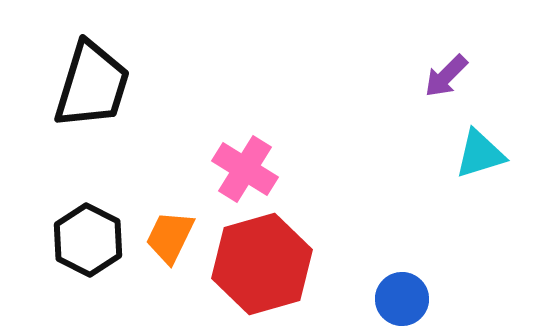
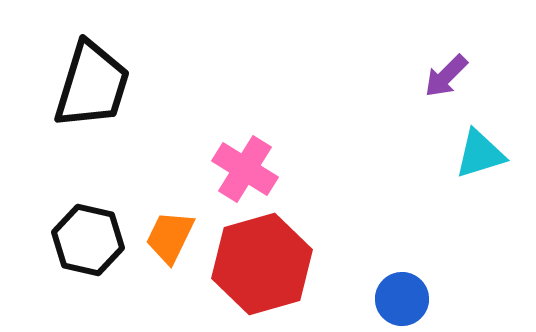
black hexagon: rotated 14 degrees counterclockwise
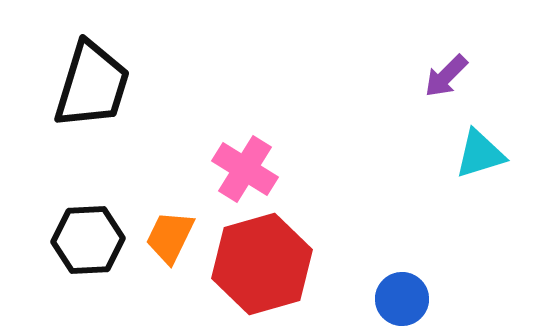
black hexagon: rotated 16 degrees counterclockwise
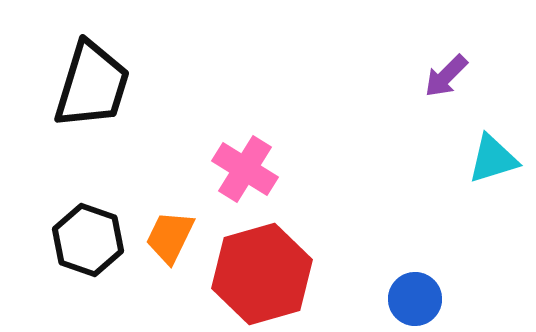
cyan triangle: moved 13 px right, 5 px down
black hexagon: rotated 22 degrees clockwise
red hexagon: moved 10 px down
blue circle: moved 13 px right
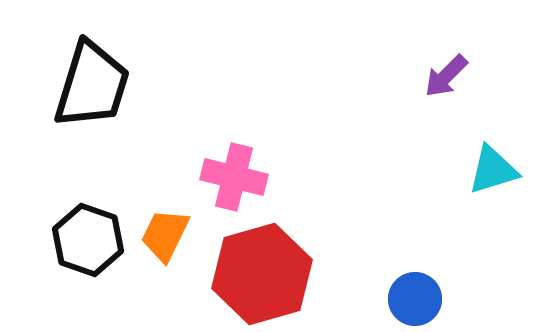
cyan triangle: moved 11 px down
pink cross: moved 11 px left, 8 px down; rotated 18 degrees counterclockwise
orange trapezoid: moved 5 px left, 2 px up
